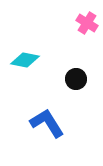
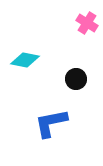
blue L-shape: moved 4 px right; rotated 69 degrees counterclockwise
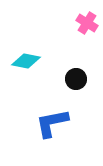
cyan diamond: moved 1 px right, 1 px down
blue L-shape: moved 1 px right
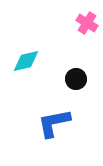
cyan diamond: rotated 24 degrees counterclockwise
blue L-shape: moved 2 px right
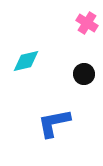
black circle: moved 8 px right, 5 px up
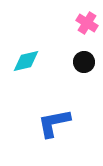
black circle: moved 12 px up
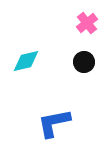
pink cross: rotated 20 degrees clockwise
